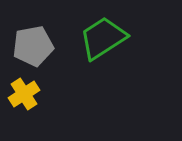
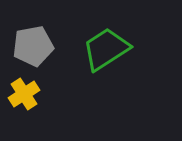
green trapezoid: moved 3 px right, 11 px down
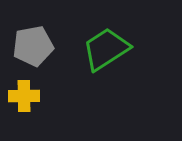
yellow cross: moved 2 px down; rotated 32 degrees clockwise
